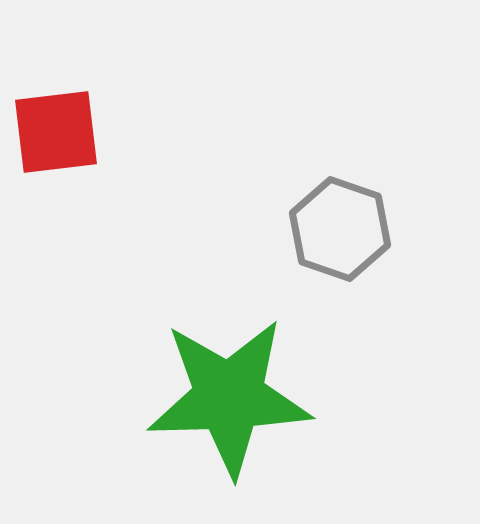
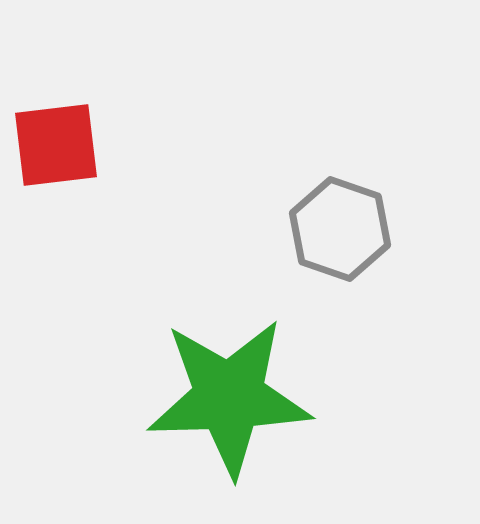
red square: moved 13 px down
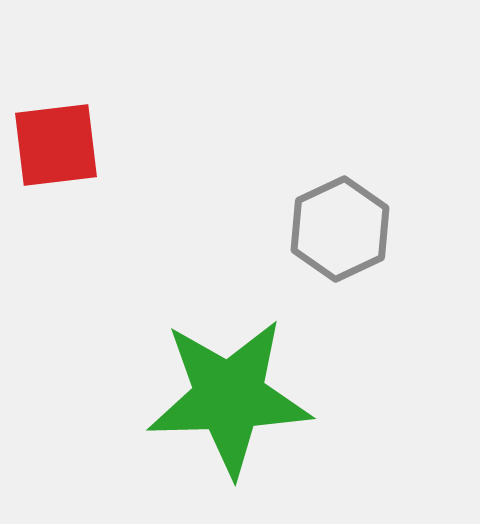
gray hexagon: rotated 16 degrees clockwise
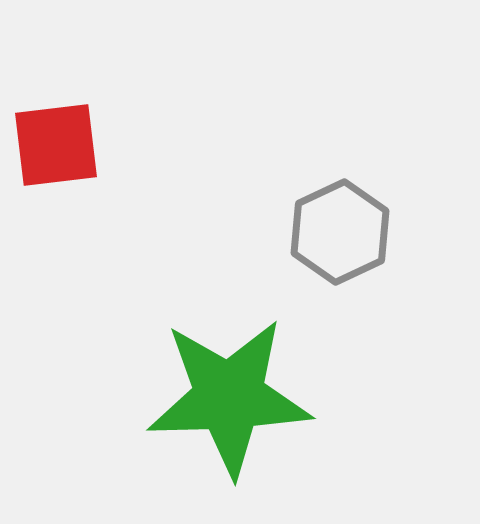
gray hexagon: moved 3 px down
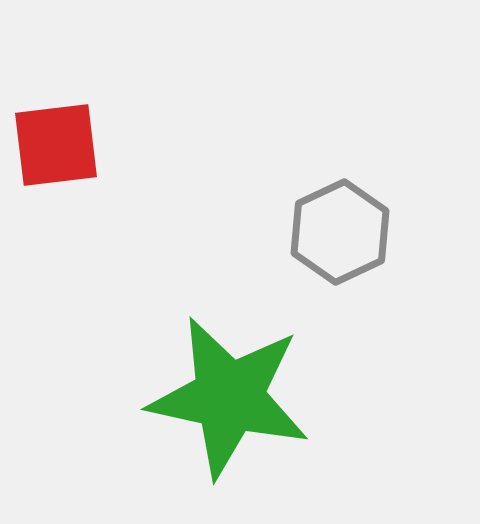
green star: rotated 14 degrees clockwise
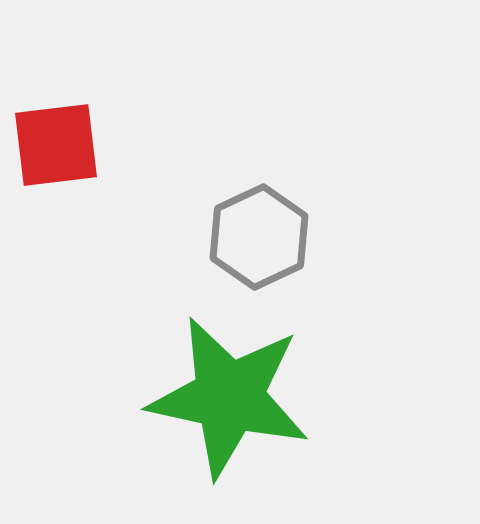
gray hexagon: moved 81 px left, 5 px down
